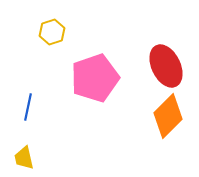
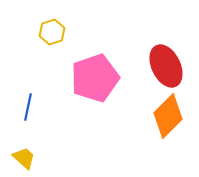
yellow trapezoid: rotated 145 degrees clockwise
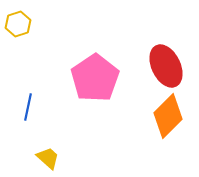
yellow hexagon: moved 34 px left, 8 px up
pink pentagon: rotated 15 degrees counterclockwise
yellow trapezoid: moved 24 px right
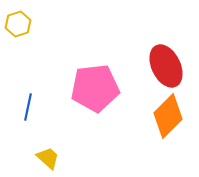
pink pentagon: moved 10 px down; rotated 27 degrees clockwise
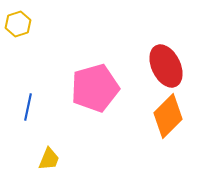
pink pentagon: rotated 9 degrees counterclockwise
yellow trapezoid: moved 1 px right, 1 px down; rotated 70 degrees clockwise
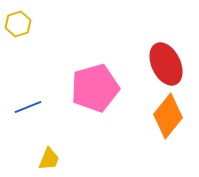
red ellipse: moved 2 px up
blue line: rotated 56 degrees clockwise
orange diamond: rotated 6 degrees counterclockwise
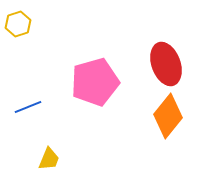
red ellipse: rotated 6 degrees clockwise
pink pentagon: moved 6 px up
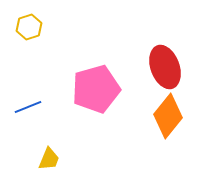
yellow hexagon: moved 11 px right, 3 px down
red ellipse: moved 1 px left, 3 px down
pink pentagon: moved 1 px right, 7 px down
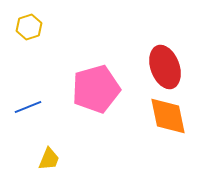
orange diamond: rotated 51 degrees counterclockwise
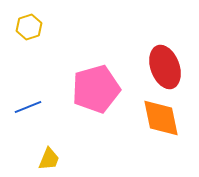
orange diamond: moved 7 px left, 2 px down
